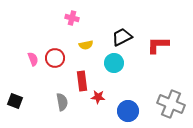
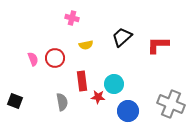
black trapezoid: rotated 15 degrees counterclockwise
cyan circle: moved 21 px down
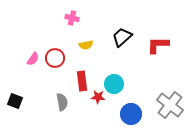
pink semicircle: rotated 56 degrees clockwise
gray cross: moved 1 px left, 1 px down; rotated 16 degrees clockwise
blue circle: moved 3 px right, 3 px down
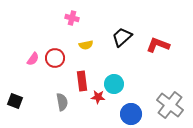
red L-shape: rotated 20 degrees clockwise
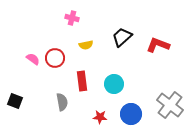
pink semicircle: rotated 88 degrees counterclockwise
red star: moved 2 px right, 20 px down
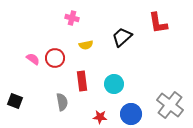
red L-shape: moved 22 px up; rotated 120 degrees counterclockwise
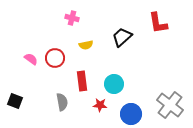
pink semicircle: moved 2 px left
red star: moved 12 px up
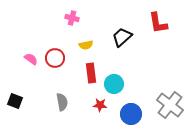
red rectangle: moved 9 px right, 8 px up
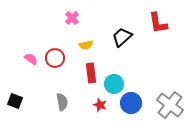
pink cross: rotated 32 degrees clockwise
red star: rotated 16 degrees clockwise
blue circle: moved 11 px up
